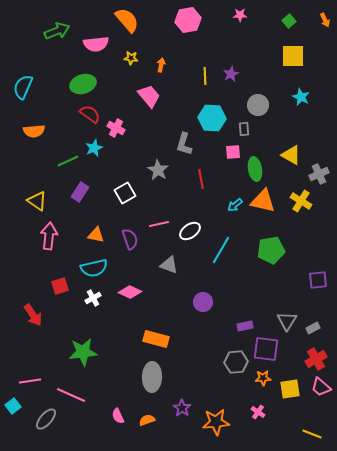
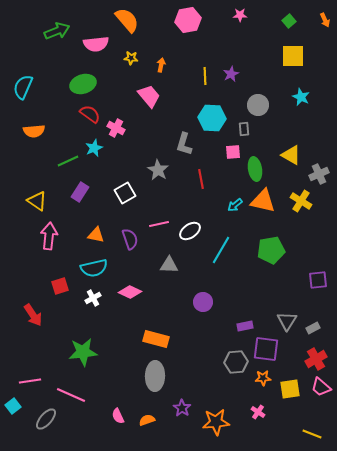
gray triangle at (169, 265): rotated 18 degrees counterclockwise
gray ellipse at (152, 377): moved 3 px right, 1 px up
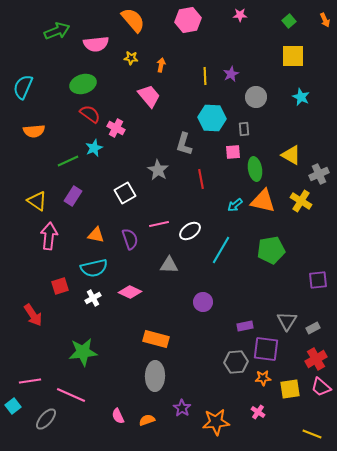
orange semicircle at (127, 20): moved 6 px right
gray circle at (258, 105): moved 2 px left, 8 px up
purple rectangle at (80, 192): moved 7 px left, 4 px down
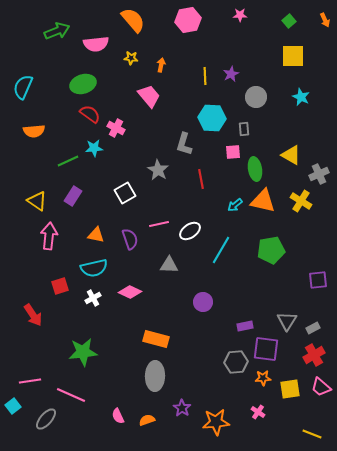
cyan star at (94, 148): rotated 18 degrees clockwise
red cross at (316, 359): moved 2 px left, 4 px up
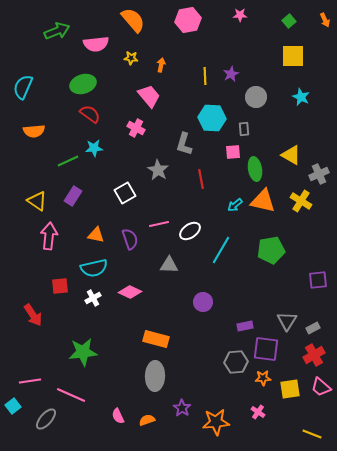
pink cross at (116, 128): moved 20 px right
red square at (60, 286): rotated 12 degrees clockwise
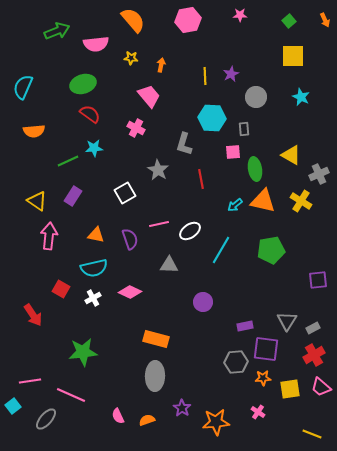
red square at (60, 286): moved 1 px right, 3 px down; rotated 36 degrees clockwise
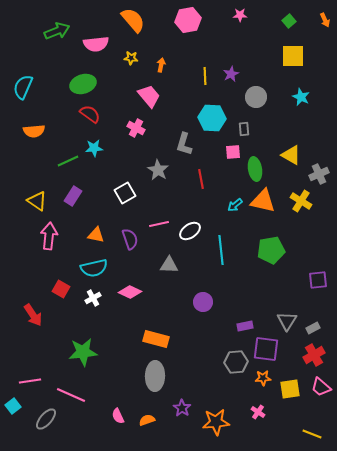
cyan line at (221, 250): rotated 36 degrees counterclockwise
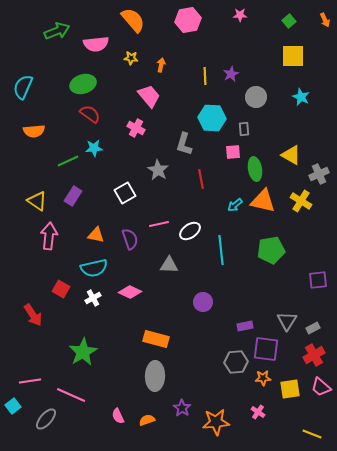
green star at (83, 352): rotated 24 degrees counterclockwise
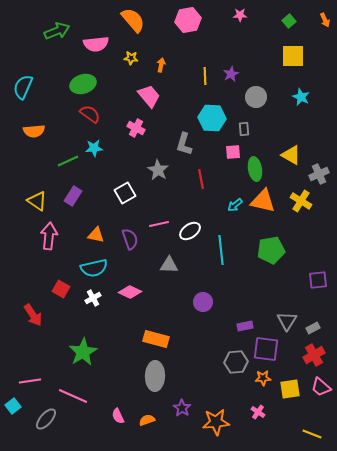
pink line at (71, 395): moved 2 px right, 1 px down
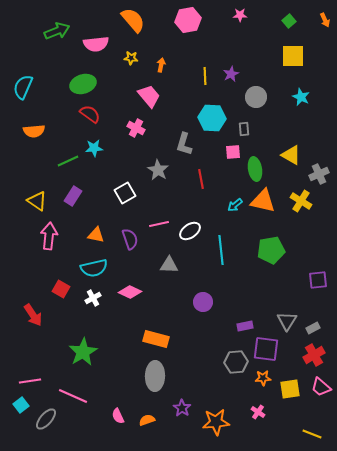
cyan square at (13, 406): moved 8 px right, 1 px up
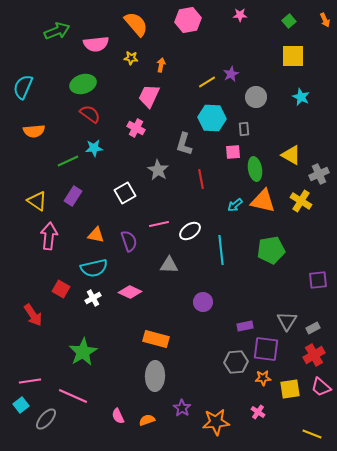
orange semicircle at (133, 20): moved 3 px right, 4 px down
yellow line at (205, 76): moved 2 px right, 6 px down; rotated 60 degrees clockwise
pink trapezoid at (149, 96): rotated 115 degrees counterclockwise
purple semicircle at (130, 239): moved 1 px left, 2 px down
